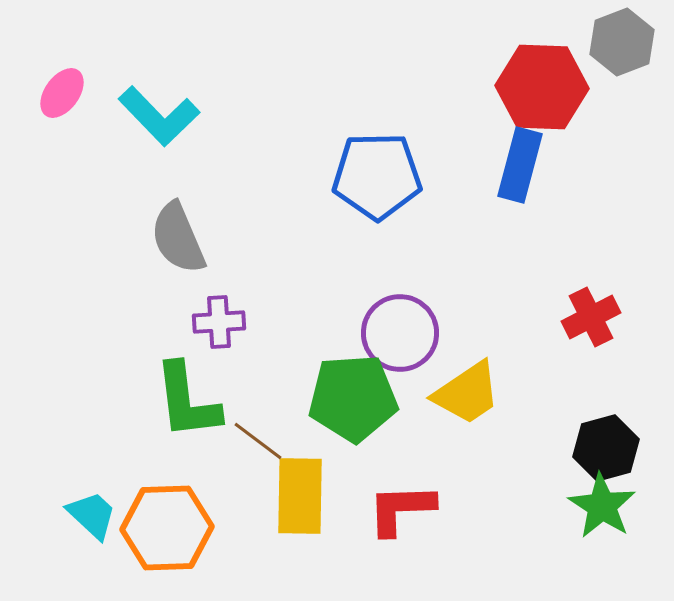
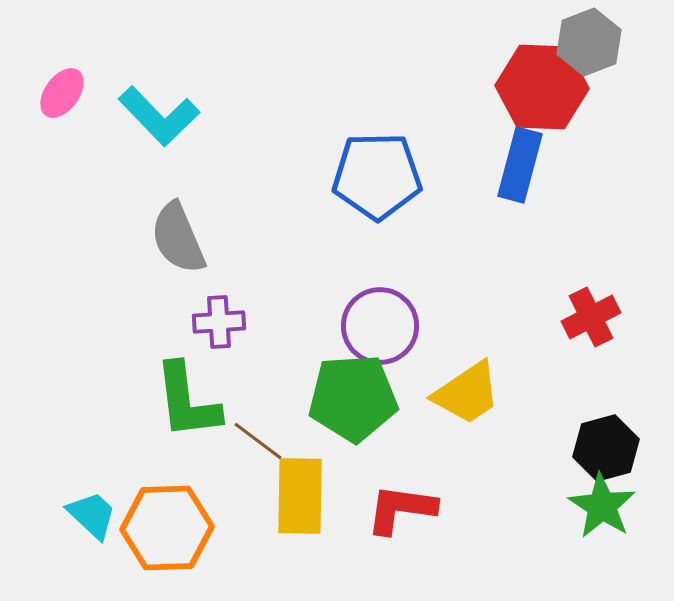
gray hexagon: moved 33 px left
purple circle: moved 20 px left, 7 px up
red L-shape: rotated 10 degrees clockwise
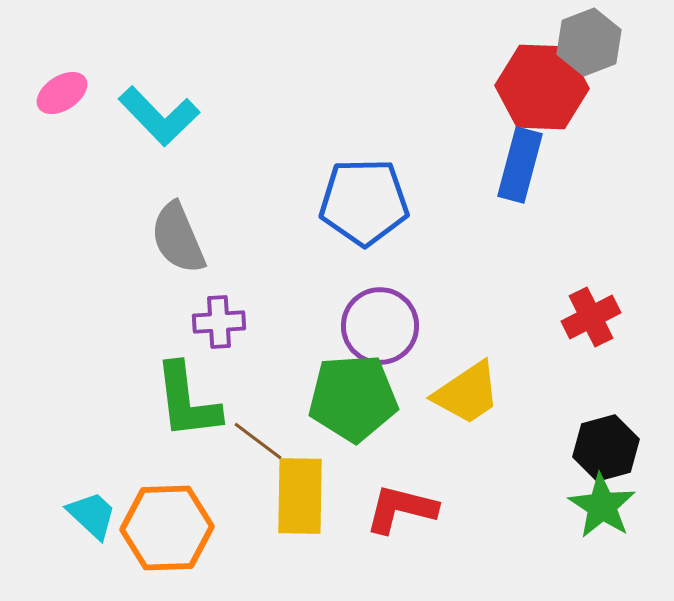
pink ellipse: rotated 21 degrees clockwise
blue pentagon: moved 13 px left, 26 px down
red L-shape: rotated 6 degrees clockwise
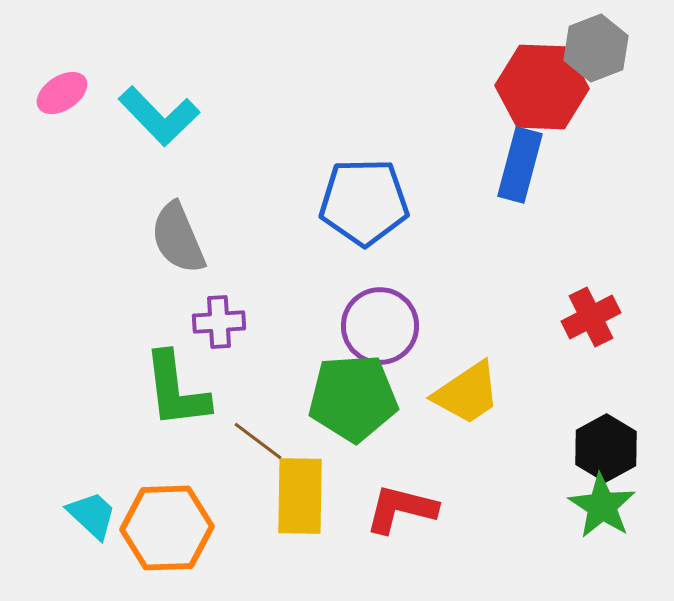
gray hexagon: moved 7 px right, 6 px down
green L-shape: moved 11 px left, 11 px up
black hexagon: rotated 14 degrees counterclockwise
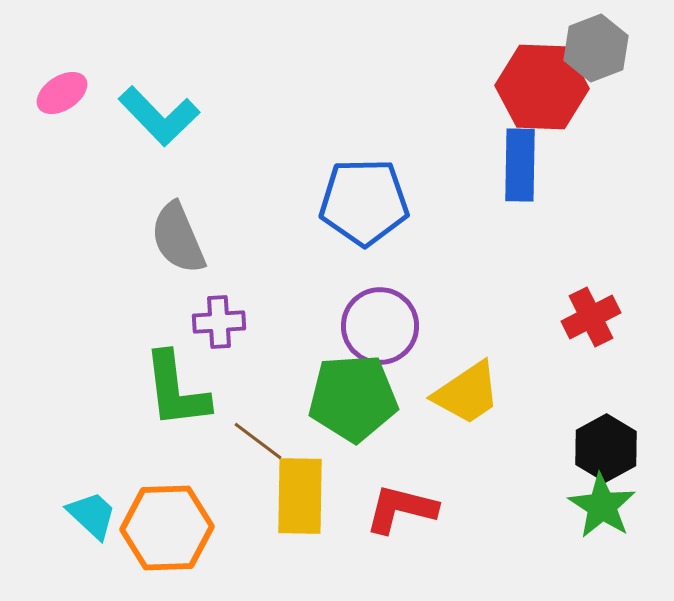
blue rectangle: rotated 14 degrees counterclockwise
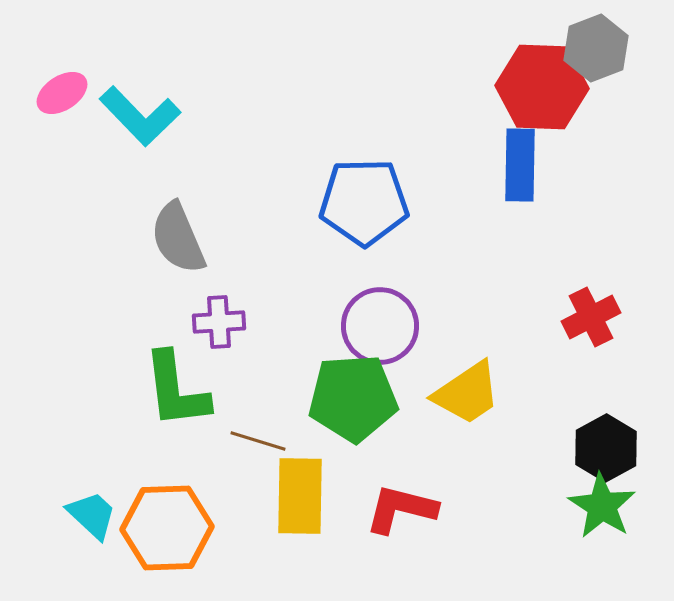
cyan L-shape: moved 19 px left
brown line: rotated 20 degrees counterclockwise
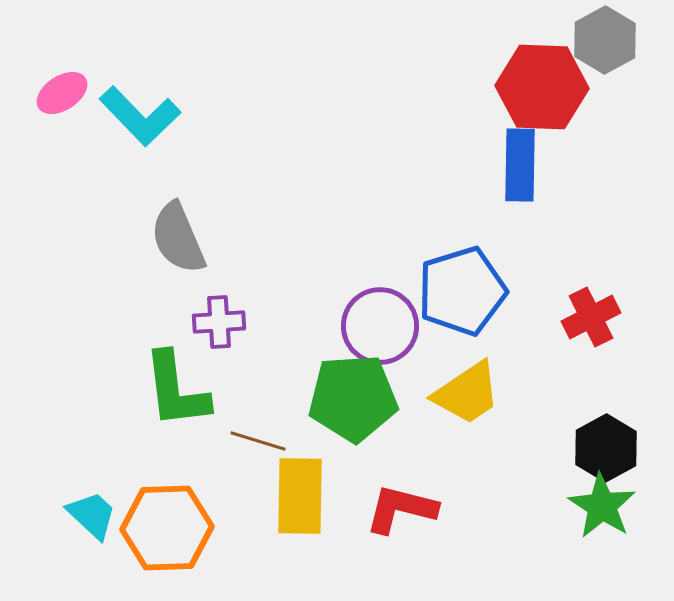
gray hexagon: moved 9 px right, 8 px up; rotated 8 degrees counterclockwise
blue pentagon: moved 98 px right, 89 px down; rotated 16 degrees counterclockwise
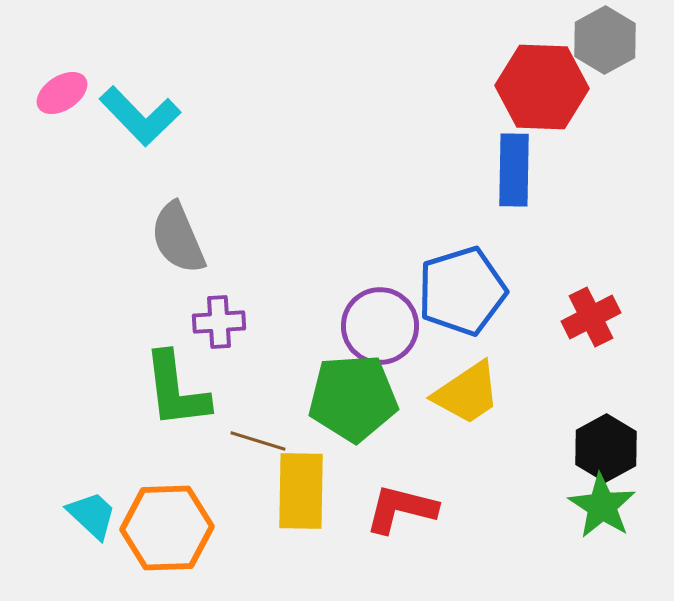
blue rectangle: moved 6 px left, 5 px down
yellow rectangle: moved 1 px right, 5 px up
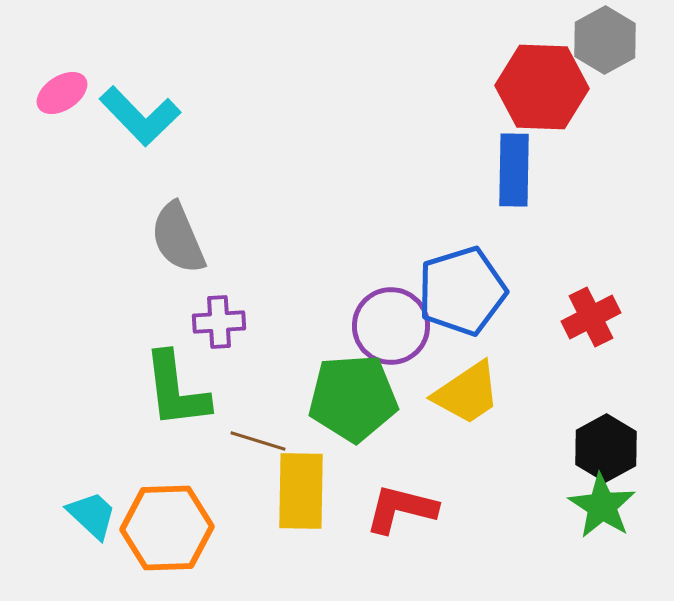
purple circle: moved 11 px right
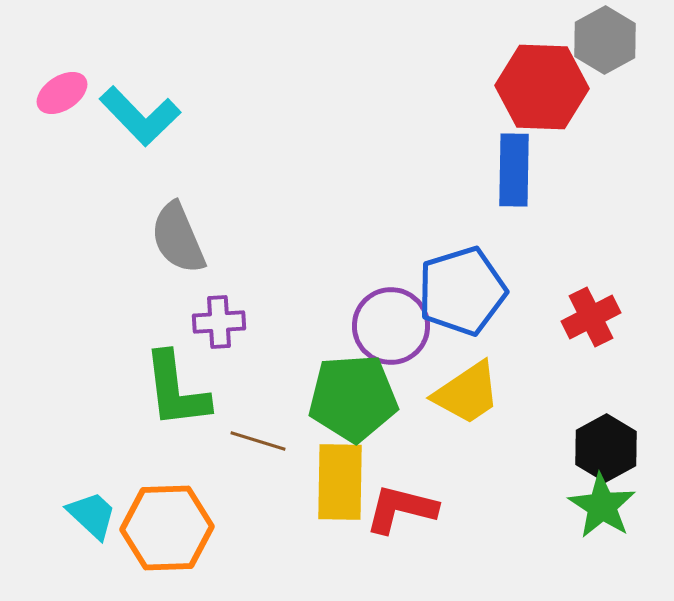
yellow rectangle: moved 39 px right, 9 px up
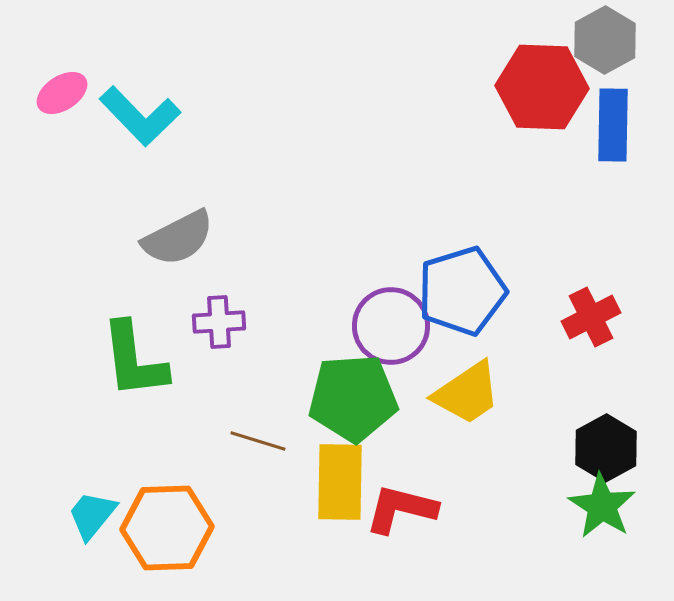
blue rectangle: moved 99 px right, 45 px up
gray semicircle: rotated 94 degrees counterclockwise
green L-shape: moved 42 px left, 30 px up
cyan trapezoid: rotated 94 degrees counterclockwise
